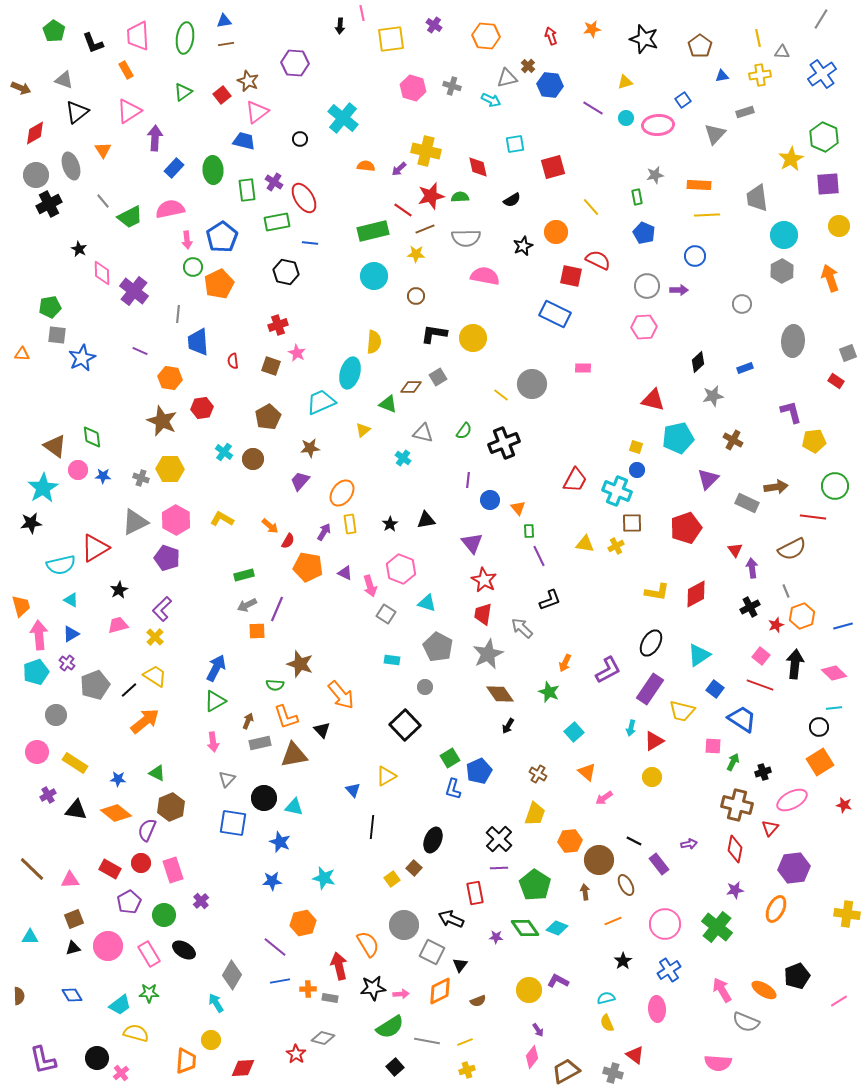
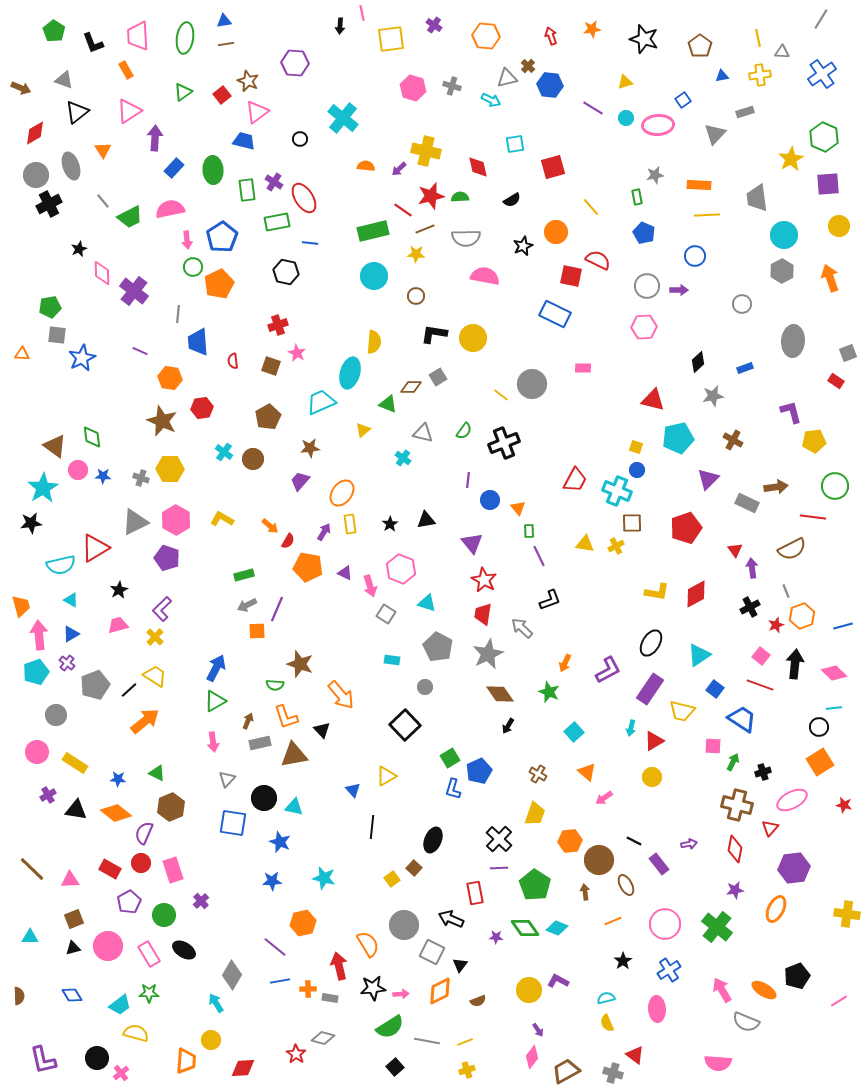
black star at (79, 249): rotated 21 degrees clockwise
purple semicircle at (147, 830): moved 3 px left, 3 px down
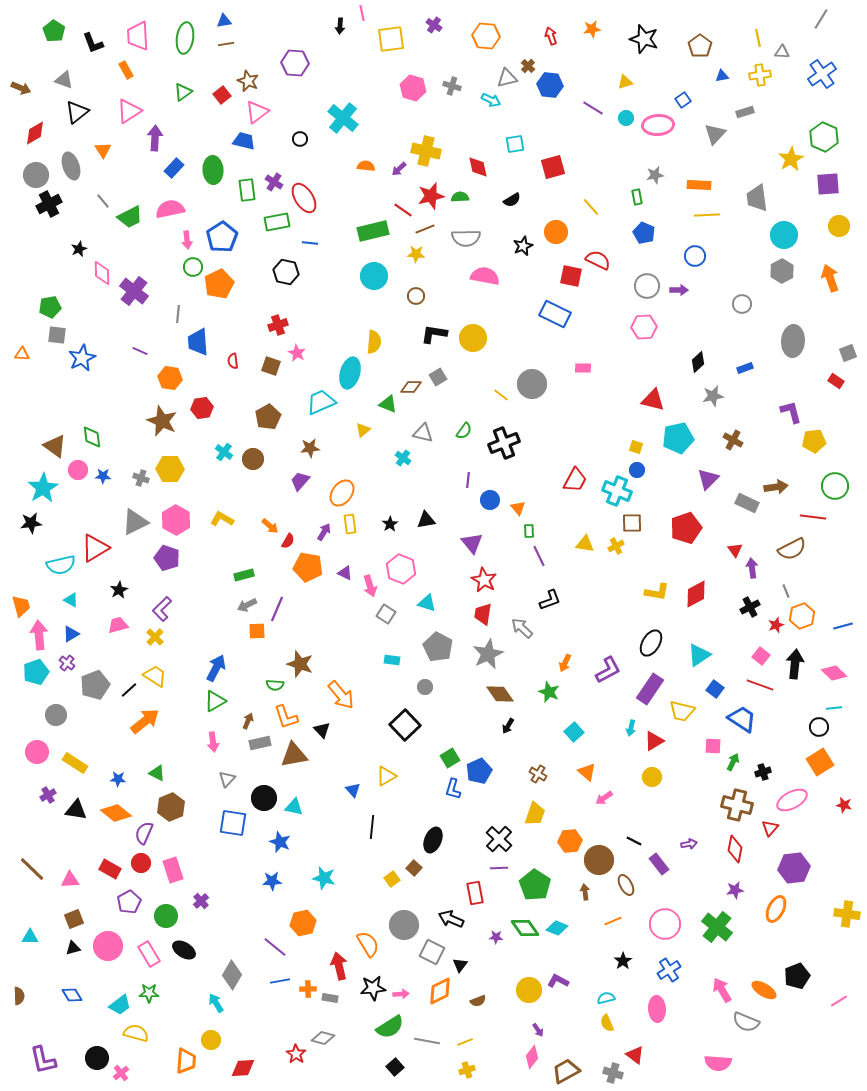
green circle at (164, 915): moved 2 px right, 1 px down
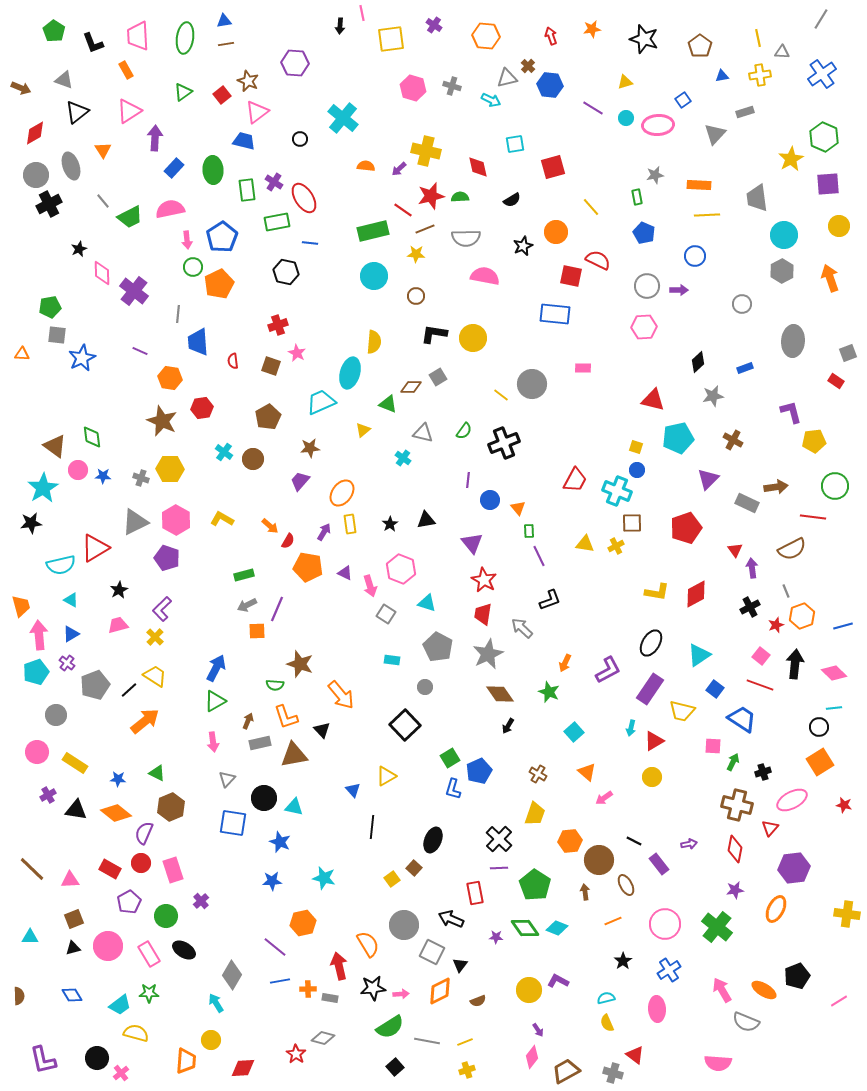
blue rectangle at (555, 314): rotated 20 degrees counterclockwise
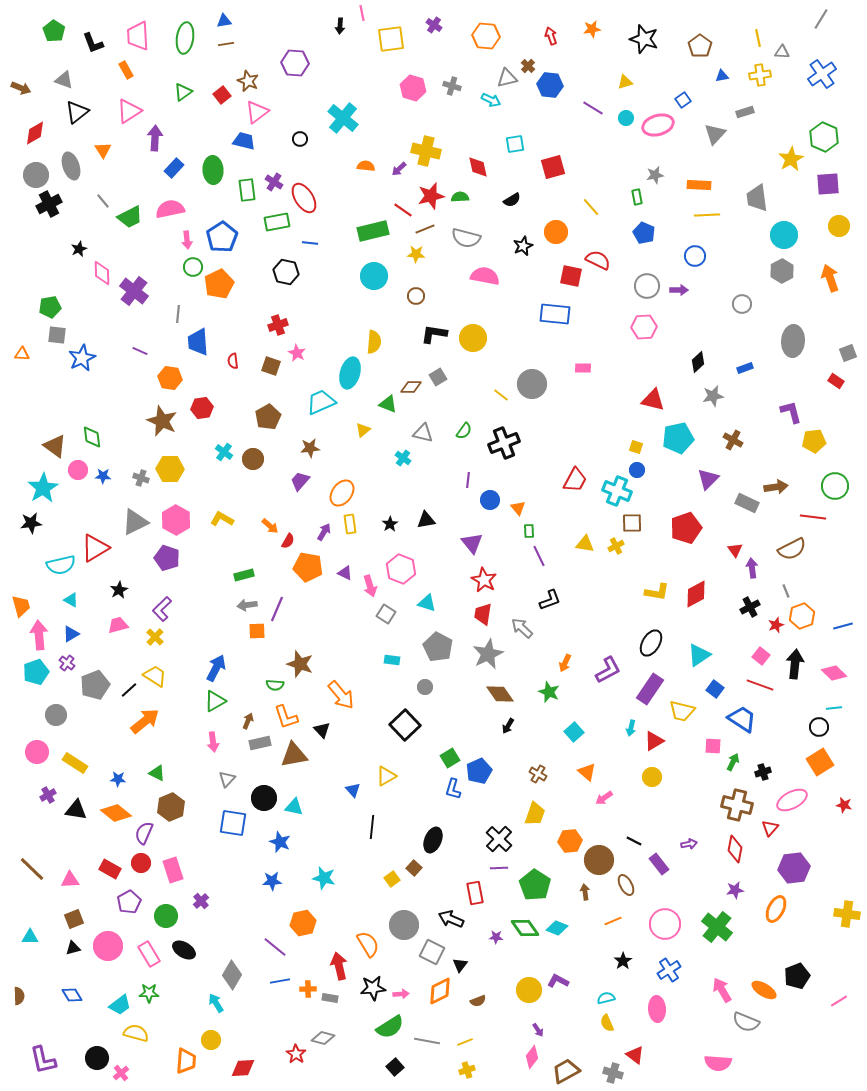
pink ellipse at (658, 125): rotated 12 degrees counterclockwise
gray semicircle at (466, 238): rotated 16 degrees clockwise
gray arrow at (247, 605): rotated 18 degrees clockwise
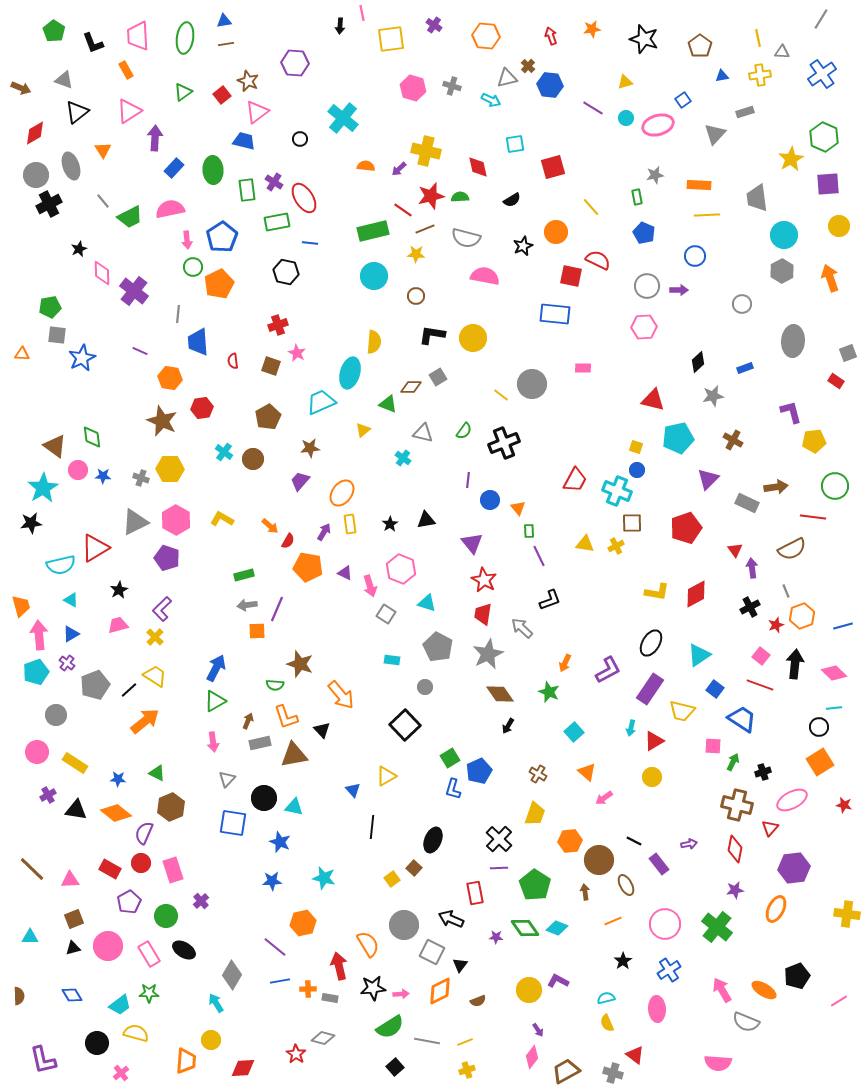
black L-shape at (434, 334): moved 2 px left, 1 px down
black circle at (97, 1058): moved 15 px up
